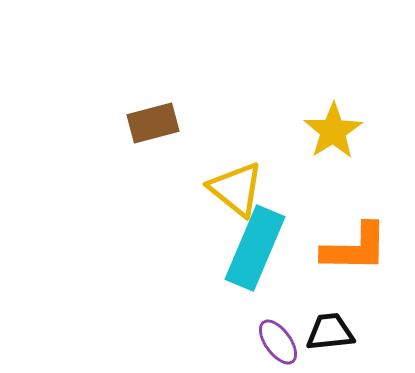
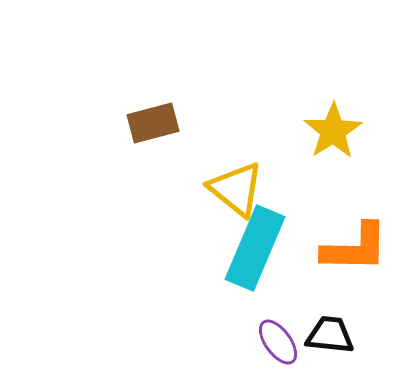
black trapezoid: moved 3 px down; rotated 12 degrees clockwise
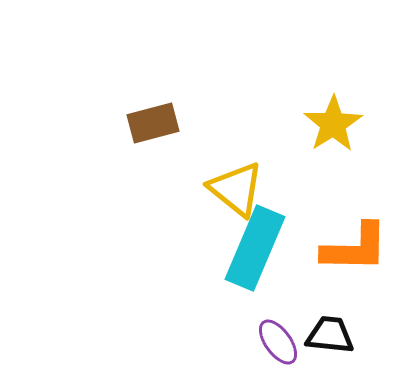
yellow star: moved 7 px up
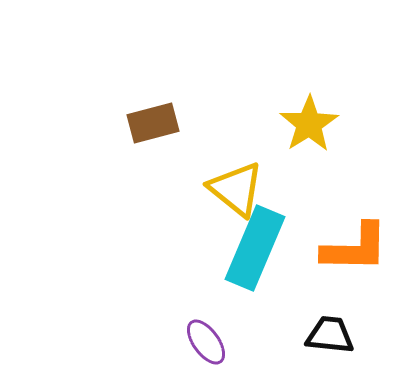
yellow star: moved 24 px left
purple ellipse: moved 72 px left
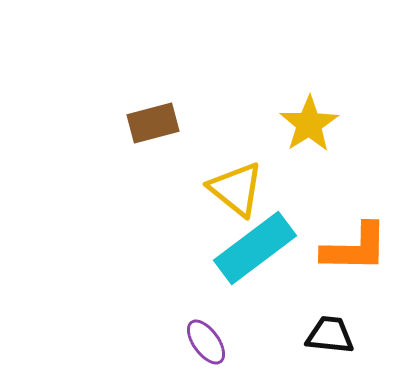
cyan rectangle: rotated 30 degrees clockwise
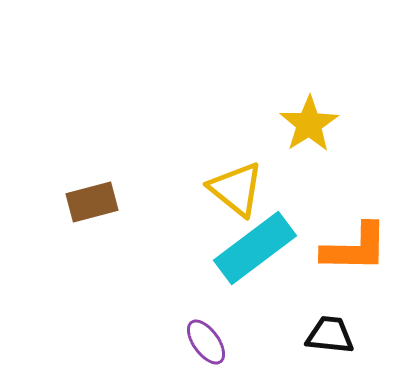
brown rectangle: moved 61 px left, 79 px down
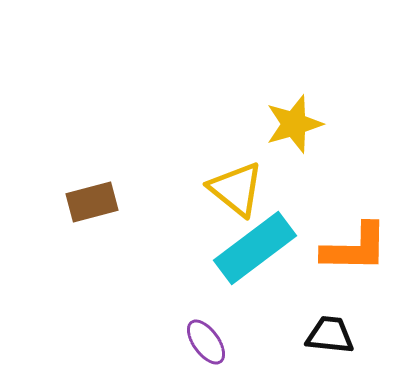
yellow star: moved 15 px left; rotated 16 degrees clockwise
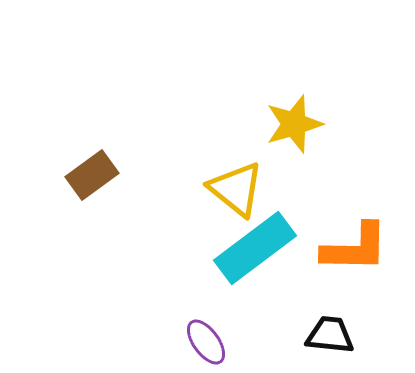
brown rectangle: moved 27 px up; rotated 21 degrees counterclockwise
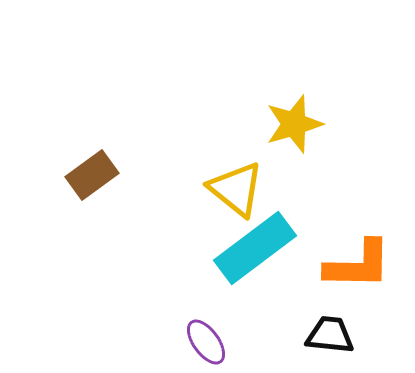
orange L-shape: moved 3 px right, 17 px down
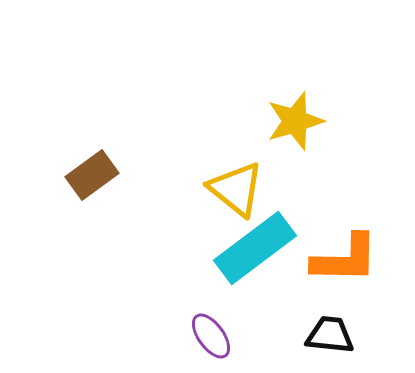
yellow star: moved 1 px right, 3 px up
orange L-shape: moved 13 px left, 6 px up
purple ellipse: moved 5 px right, 6 px up
